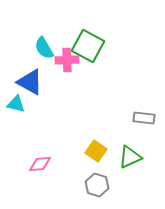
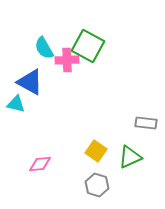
gray rectangle: moved 2 px right, 5 px down
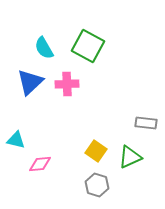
pink cross: moved 24 px down
blue triangle: rotated 48 degrees clockwise
cyan triangle: moved 36 px down
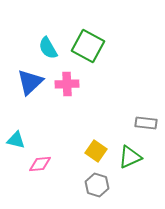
cyan semicircle: moved 4 px right
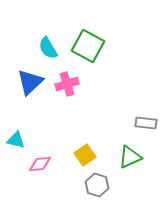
pink cross: rotated 15 degrees counterclockwise
yellow square: moved 11 px left, 4 px down; rotated 20 degrees clockwise
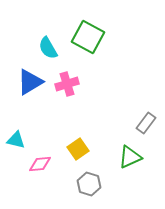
green square: moved 9 px up
blue triangle: rotated 12 degrees clockwise
gray rectangle: rotated 60 degrees counterclockwise
yellow square: moved 7 px left, 6 px up
gray hexagon: moved 8 px left, 1 px up
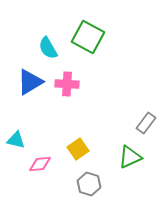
pink cross: rotated 20 degrees clockwise
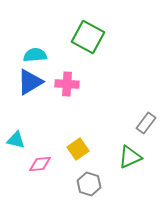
cyan semicircle: moved 13 px left, 7 px down; rotated 115 degrees clockwise
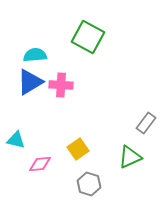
pink cross: moved 6 px left, 1 px down
